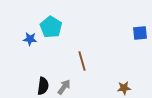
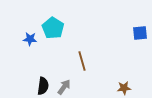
cyan pentagon: moved 2 px right, 1 px down
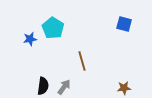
blue square: moved 16 px left, 9 px up; rotated 21 degrees clockwise
blue star: rotated 16 degrees counterclockwise
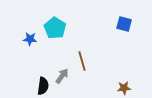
cyan pentagon: moved 2 px right
blue star: rotated 16 degrees clockwise
gray arrow: moved 2 px left, 11 px up
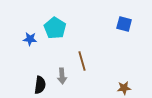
gray arrow: rotated 140 degrees clockwise
black semicircle: moved 3 px left, 1 px up
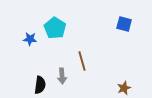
brown star: rotated 16 degrees counterclockwise
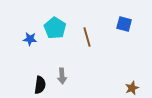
brown line: moved 5 px right, 24 px up
brown star: moved 8 px right
